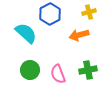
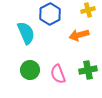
yellow cross: moved 1 px left, 2 px up
cyan semicircle: rotated 25 degrees clockwise
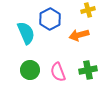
blue hexagon: moved 5 px down
pink semicircle: moved 2 px up
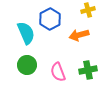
green circle: moved 3 px left, 5 px up
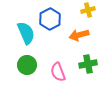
green cross: moved 6 px up
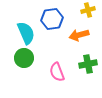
blue hexagon: moved 2 px right; rotated 20 degrees clockwise
green circle: moved 3 px left, 7 px up
pink semicircle: moved 1 px left
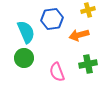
cyan semicircle: moved 1 px up
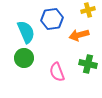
green cross: rotated 24 degrees clockwise
